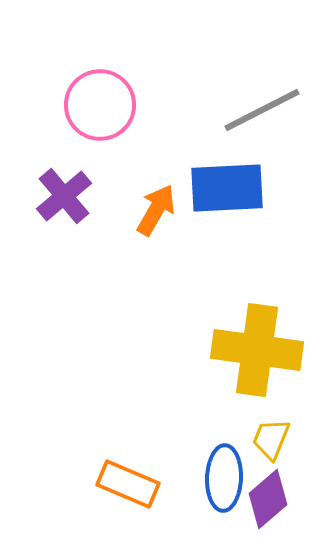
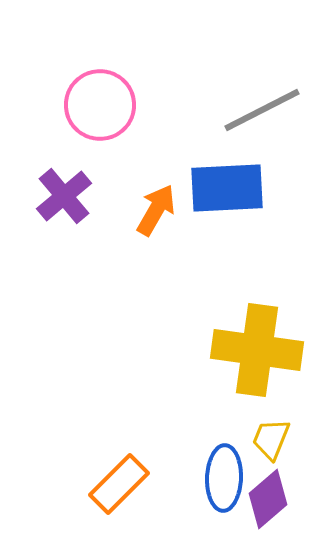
orange rectangle: moved 9 px left; rotated 68 degrees counterclockwise
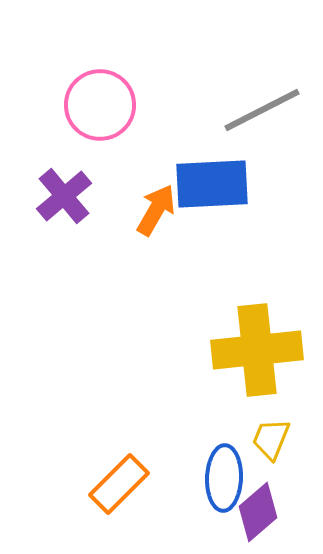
blue rectangle: moved 15 px left, 4 px up
yellow cross: rotated 14 degrees counterclockwise
purple diamond: moved 10 px left, 13 px down
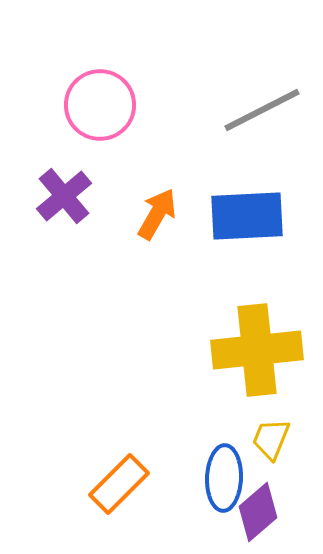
blue rectangle: moved 35 px right, 32 px down
orange arrow: moved 1 px right, 4 px down
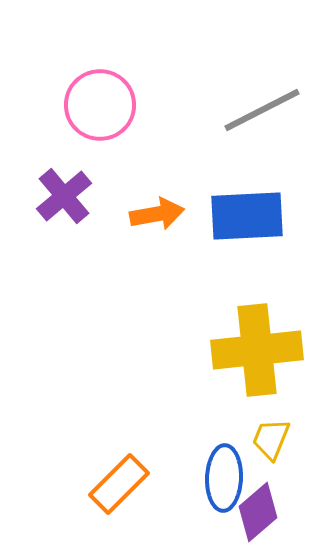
orange arrow: rotated 50 degrees clockwise
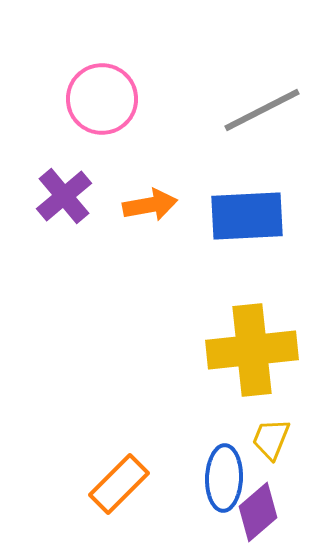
pink circle: moved 2 px right, 6 px up
orange arrow: moved 7 px left, 9 px up
yellow cross: moved 5 px left
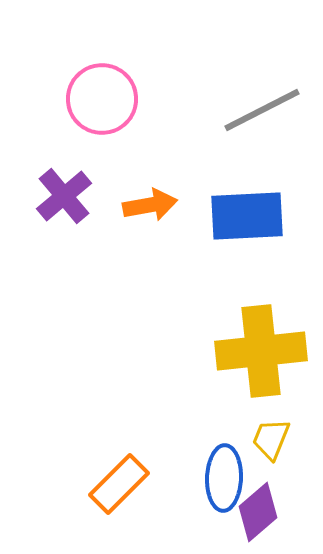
yellow cross: moved 9 px right, 1 px down
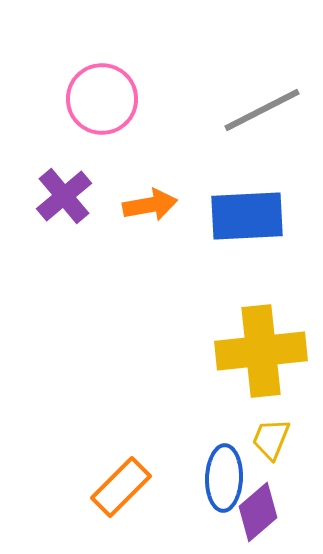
orange rectangle: moved 2 px right, 3 px down
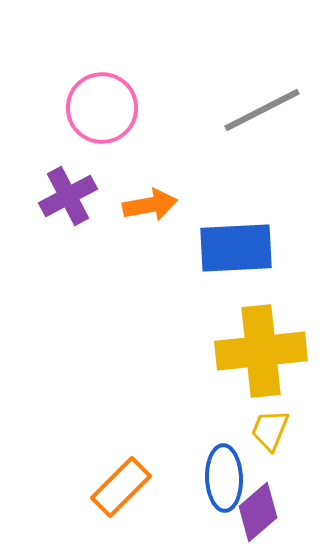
pink circle: moved 9 px down
purple cross: moved 4 px right; rotated 12 degrees clockwise
blue rectangle: moved 11 px left, 32 px down
yellow trapezoid: moved 1 px left, 9 px up
blue ellipse: rotated 4 degrees counterclockwise
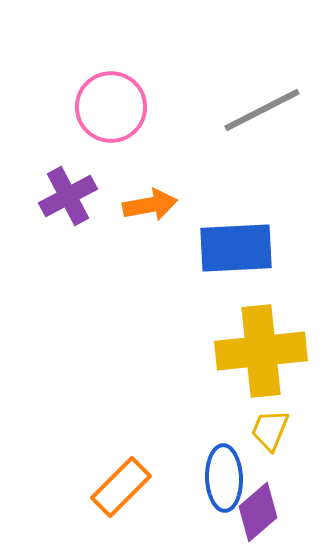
pink circle: moved 9 px right, 1 px up
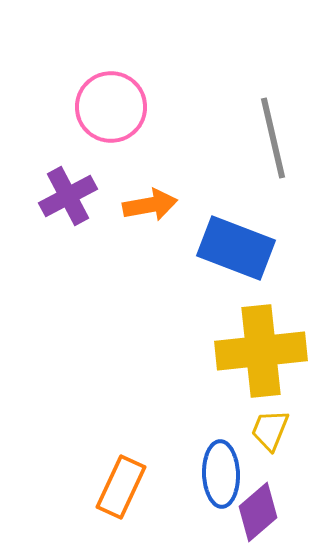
gray line: moved 11 px right, 28 px down; rotated 76 degrees counterclockwise
blue rectangle: rotated 24 degrees clockwise
blue ellipse: moved 3 px left, 4 px up
orange rectangle: rotated 20 degrees counterclockwise
